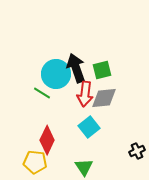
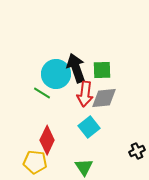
green square: rotated 12 degrees clockwise
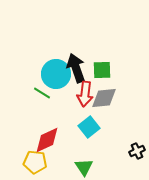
red diamond: rotated 40 degrees clockwise
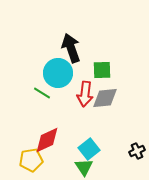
black arrow: moved 5 px left, 20 px up
cyan circle: moved 2 px right, 1 px up
gray diamond: moved 1 px right
cyan square: moved 22 px down
yellow pentagon: moved 4 px left, 2 px up; rotated 15 degrees counterclockwise
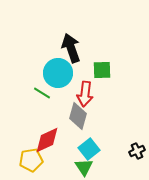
gray diamond: moved 27 px left, 18 px down; rotated 68 degrees counterclockwise
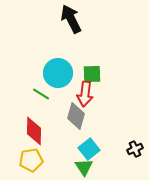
black arrow: moved 29 px up; rotated 8 degrees counterclockwise
green square: moved 10 px left, 4 px down
green line: moved 1 px left, 1 px down
gray diamond: moved 2 px left
red diamond: moved 13 px left, 9 px up; rotated 64 degrees counterclockwise
black cross: moved 2 px left, 2 px up
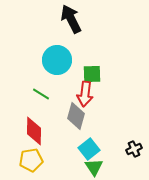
cyan circle: moved 1 px left, 13 px up
black cross: moved 1 px left
green triangle: moved 10 px right
